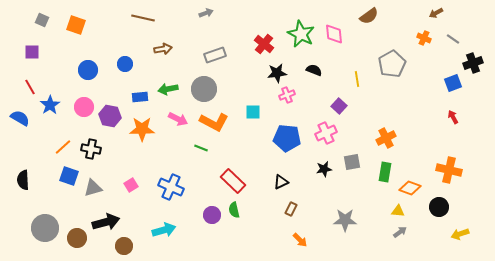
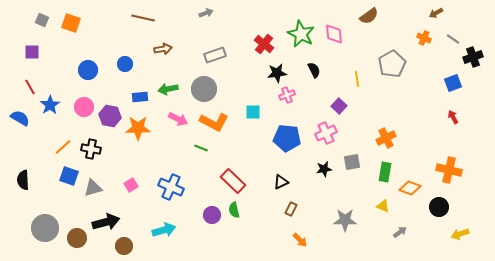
orange square at (76, 25): moved 5 px left, 2 px up
black cross at (473, 63): moved 6 px up
black semicircle at (314, 70): rotated 42 degrees clockwise
orange star at (142, 129): moved 4 px left, 1 px up
yellow triangle at (398, 211): moved 15 px left, 5 px up; rotated 16 degrees clockwise
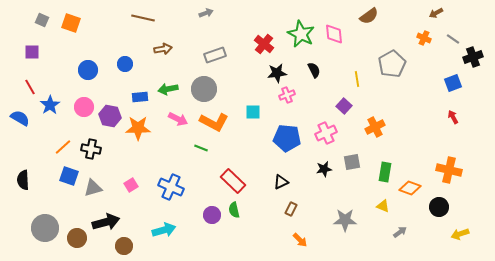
purple square at (339, 106): moved 5 px right
orange cross at (386, 138): moved 11 px left, 11 px up
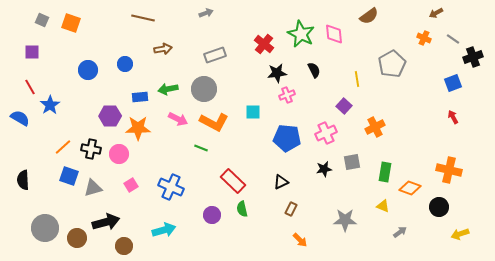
pink circle at (84, 107): moved 35 px right, 47 px down
purple hexagon at (110, 116): rotated 10 degrees counterclockwise
green semicircle at (234, 210): moved 8 px right, 1 px up
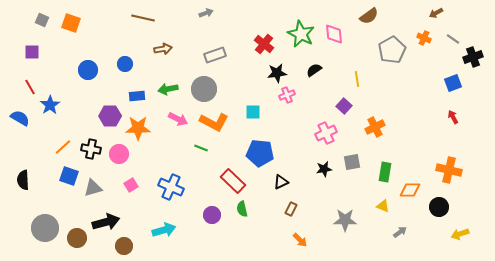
gray pentagon at (392, 64): moved 14 px up
black semicircle at (314, 70): rotated 98 degrees counterclockwise
blue rectangle at (140, 97): moved 3 px left, 1 px up
blue pentagon at (287, 138): moved 27 px left, 15 px down
orange diamond at (410, 188): moved 2 px down; rotated 20 degrees counterclockwise
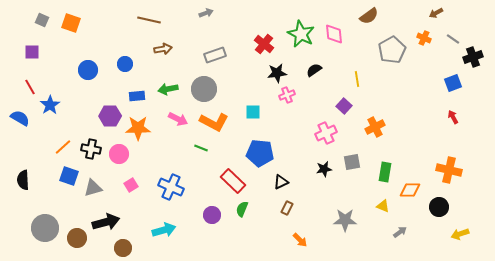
brown line at (143, 18): moved 6 px right, 2 px down
green semicircle at (242, 209): rotated 35 degrees clockwise
brown rectangle at (291, 209): moved 4 px left, 1 px up
brown circle at (124, 246): moved 1 px left, 2 px down
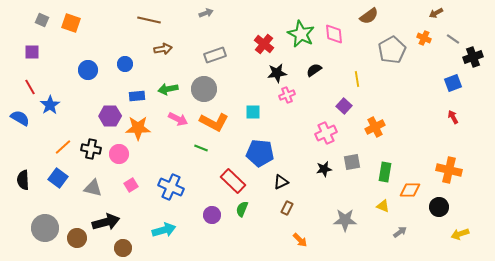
blue square at (69, 176): moved 11 px left, 2 px down; rotated 18 degrees clockwise
gray triangle at (93, 188): rotated 30 degrees clockwise
